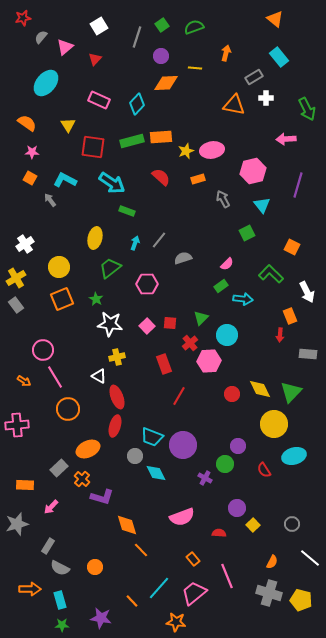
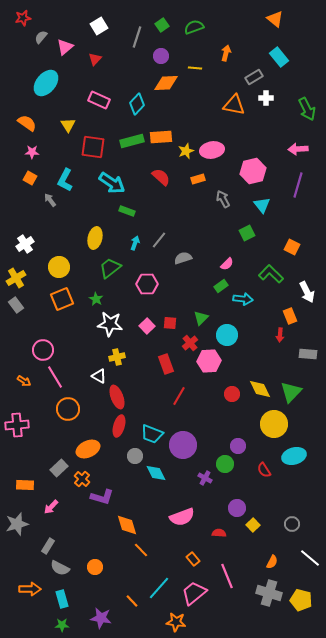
pink arrow at (286, 139): moved 12 px right, 10 px down
cyan L-shape at (65, 180): rotated 90 degrees counterclockwise
red rectangle at (164, 364): moved 2 px right
red ellipse at (115, 426): moved 4 px right
cyan trapezoid at (152, 437): moved 3 px up
cyan rectangle at (60, 600): moved 2 px right, 1 px up
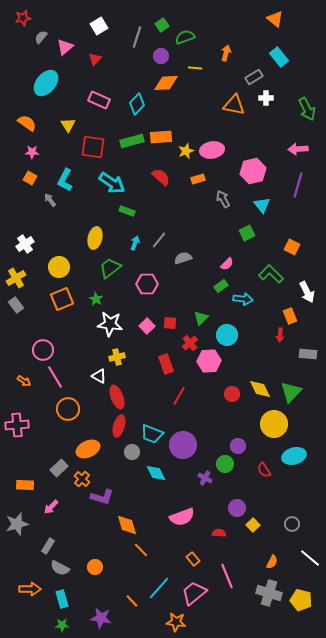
green semicircle at (194, 27): moved 9 px left, 10 px down
gray circle at (135, 456): moved 3 px left, 4 px up
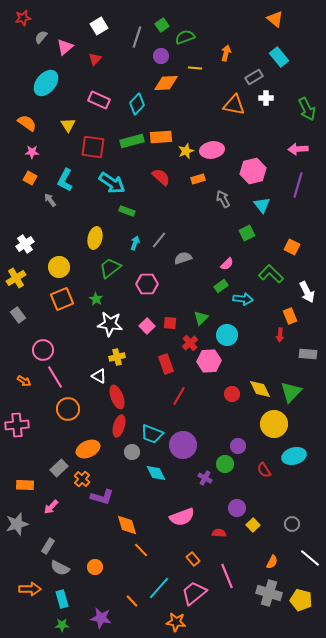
gray rectangle at (16, 305): moved 2 px right, 10 px down
